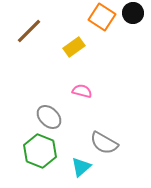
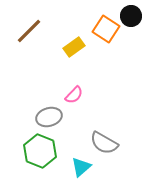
black circle: moved 2 px left, 3 px down
orange square: moved 4 px right, 12 px down
pink semicircle: moved 8 px left, 4 px down; rotated 120 degrees clockwise
gray ellipse: rotated 60 degrees counterclockwise
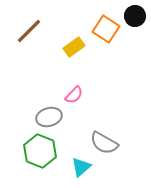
black circle: moved 4 px right
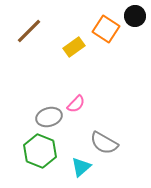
pink semicircle: moved 2 px right, 9 px down
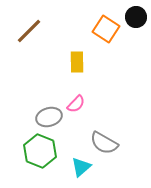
black circle: moved 1 px right, 1 px down
yellow rectangle: moved 3 px right, 15 px down; rotated 55 degrees counterclockwise
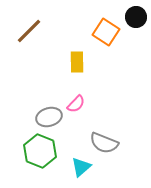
orange square: moved 3 px down
gray semicircle: rotated 8 degrees counterclockwise
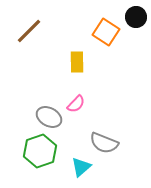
gray ellipse: rotated 45 degrees clockwise
green hexagon: rotated 20 degrees clockwise
